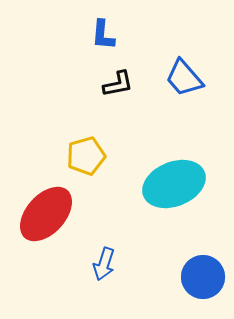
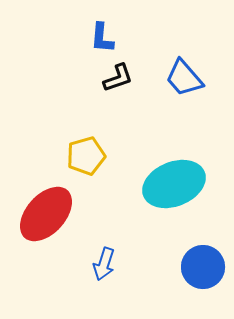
blue L-shape: moved 1 px left, 3 px down
black L-shape: moved 6 px up; rotated 8 degrees counterclockwise
blue circle: moved 10 px up
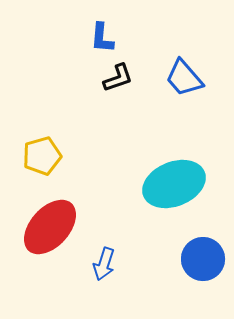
yellow pentagon: moved 44 px left
red ellipse: moved 4 px right, 13 px down
blue circle: moved 8 px up
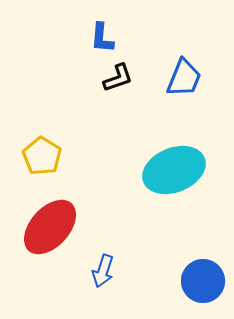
blue trapezoid: rotated 117 degrees counterclockwise
yellow pentagon: rotated 24 degrees counterclockwise
cyan ellipse: moved 14 px up
blue circle: moved 22 px down
blue arrow: moved 1 px left, 7 px down
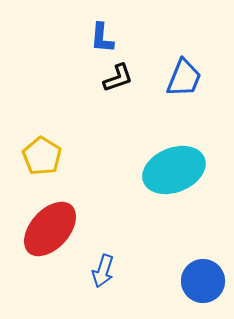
red ellipse: moved 2 px down
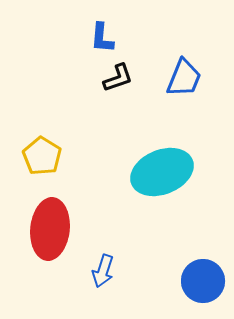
cyan ellipse: moved 12 px left, 2 px down
red ellipse: rotated 36 degrees counterclockwise
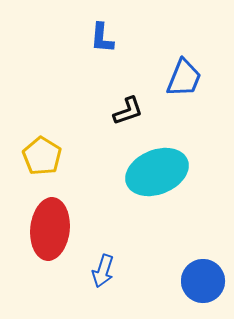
black L-shape: moved 10 px right, 33 px down
cyan ellipse: moved 5 px left
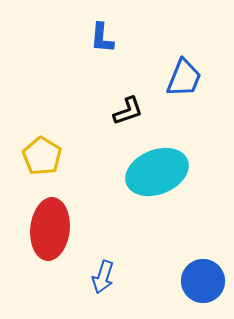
blue arrow: moved 6 px down
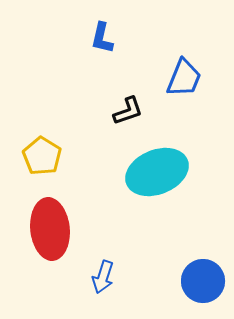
blue L-shape: rotated 8 degrees clockwise
red ellipse: rotated 12 degrees counterclockwise
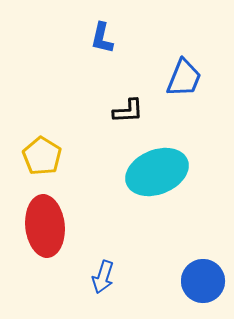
black L-shape: rotated 16 degrees clockwise
red ellipse: moved 5 px left, 3 px up
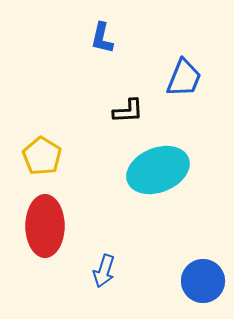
cyan ellipse: moved 1 px right, 2 px up
red ellipse: rotated 6 degrees clockwise
blue arrow: moved 1 px right, 6 px up
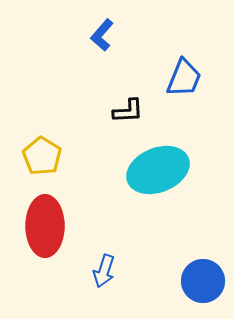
blue L-shape: moved 3 px up; rotated 28 degrees clockwise
